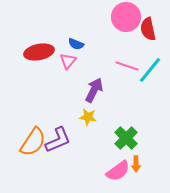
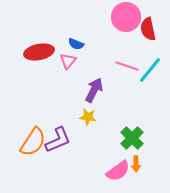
green cross: moved 6 px right
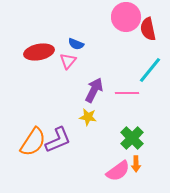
pink line: moved 27 px down; rotated 20 degrees counterclockwise
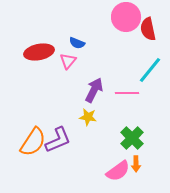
blue semicircle: moved 1 px right, 1 px up
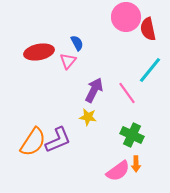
blue semicircle: rotated 140 degrees counterclockwise
pink line: rotated 55 degrees clockwise
green cross: moved 3 px up; rotated 20 degrees counterclockwise
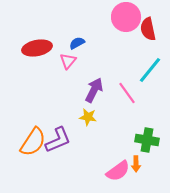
blue semicircle: rotated 91 degrees counterclockwise
red ellipse: moved 2 px left, 4 px up
green cross: moved 15 px right, 5 px down; rotated 15 degrees counterclockwise
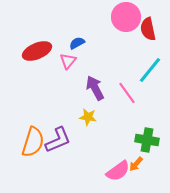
red ellipse: moved 3 px down; rotated 12 degrees counterclockwise
purple arrow: moved 1 px right, 2 px up; rotated 55 degrees counterclockwise
orange semicircle: rotated 16 degrees counterclockwise
orange arrow: rotated 42 degrees clockwise
